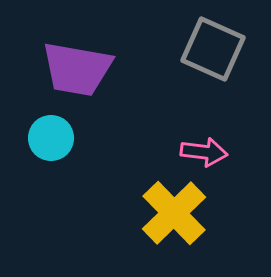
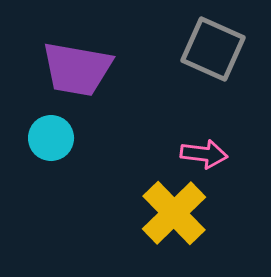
pink arrow: moved 2 px down
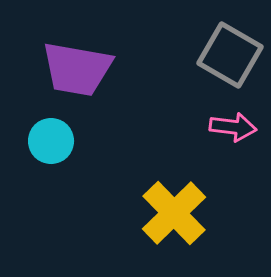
gray square: moved 17 px right, 6 px down; rotated 6 degrees clockwise
cyan circle: moved 3 px down
pink arrow: moved 29 px right, 27 px up
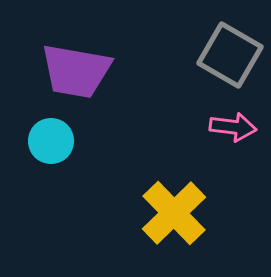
purple trapezoid: moved 1 px left, 2 px down
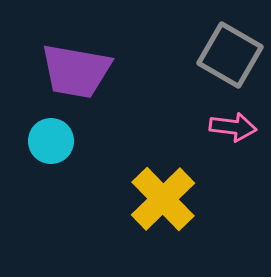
yellow cross: moved 11 px left, 14 px up
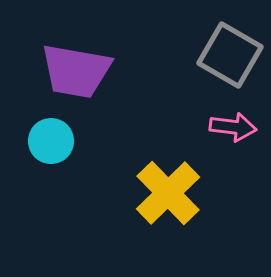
yellow cross: moved 5 px right, 6 px up
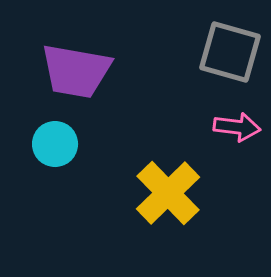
gray square: moved 3 px up; rotated 14 degrees counterclockwise
pink arrow: moved 4 px right
cyan circle: moved 4 px right, 3 px down
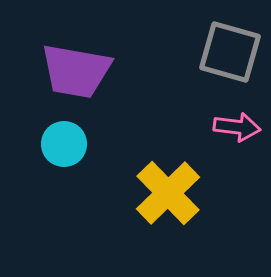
cyan circle: moved 9 px right
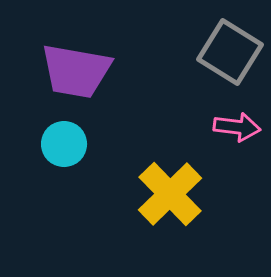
gray square: rotated 16 degrees clockwise
yellow cross: moved 2 px right, 1 px down
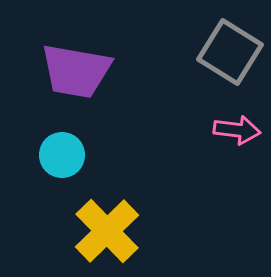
pink arrow: moved 3 px down
cyan circle: moved 2 px left, 11 px down
yellow cross: moved 63 px left, 37 px down
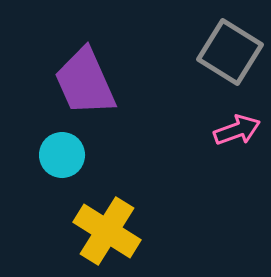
purple trapezoid: moved 9 px right, 11 px down; rotated 56 degrees clockwise
pink arrow: rotated 27 degrees counterclockwise
yellow cross: rotated 14 degrees counterclockwise
